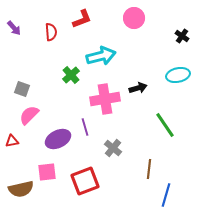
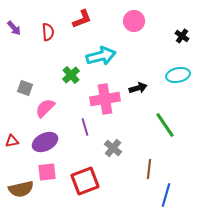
pink circle: moved 3 px down
red semicircle: moved 3 px left
gray square: moved 3 px right, 1 px up
pink semicircle: moved 16 px right, 7 px up
purple ellipse: moved 13 px left, 3 px down
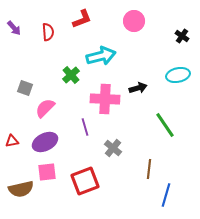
pink cross: rotated 12 degrees clockwise
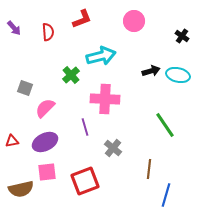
cyan ellipse: rotated 25 degrees clockwise
black arrow: moved 13 px right, 17 px up
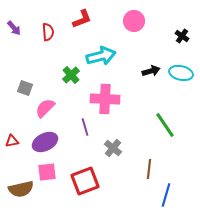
cyan ellipse: moved 3 px right, 2 px up
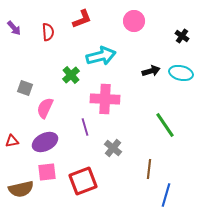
pink semicircle: rotated 20 degrees counterclockwise
red square: moved 2 px left
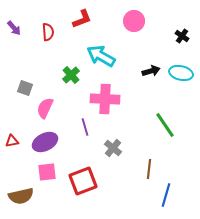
cyan arrow: rotated 136 degrees counterclockwise
brown semicircle: moved 7 px down
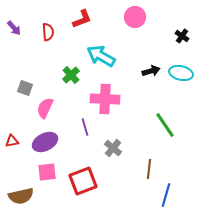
pink circle: moved 1 px right, 4 px up
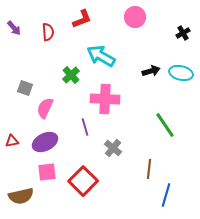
black cross: moved 1 px right, 3 px up; rotated 24 degrees clockwise
red square: rotated 24 degrees counterclockwise
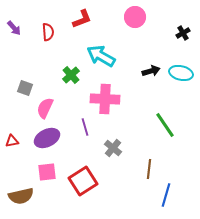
purple ellipse: moved 2 px right, 4 px up
red square: rotated 12 degrees clockwise
